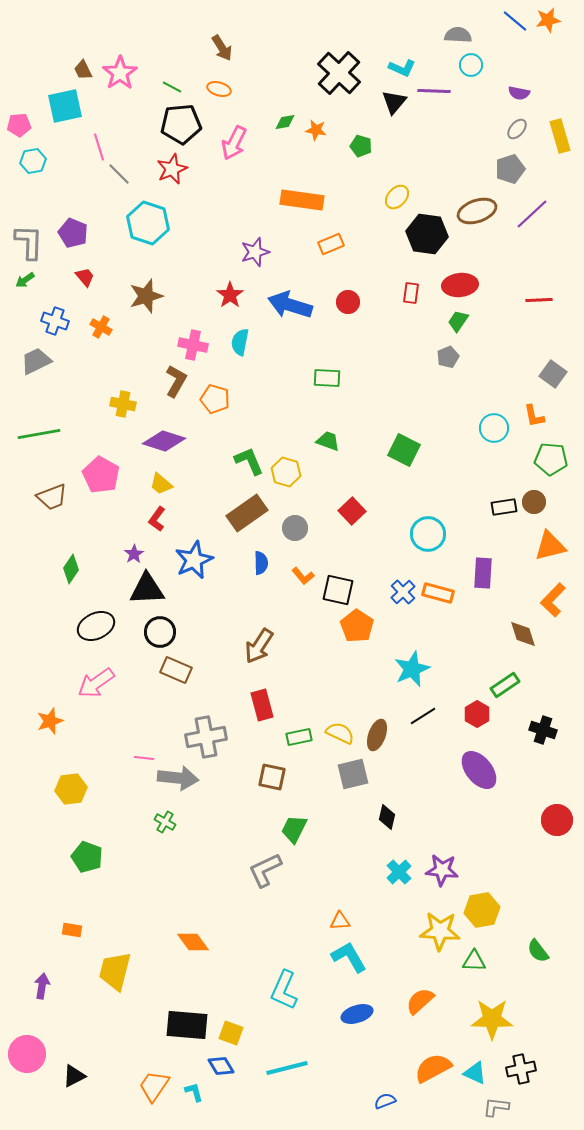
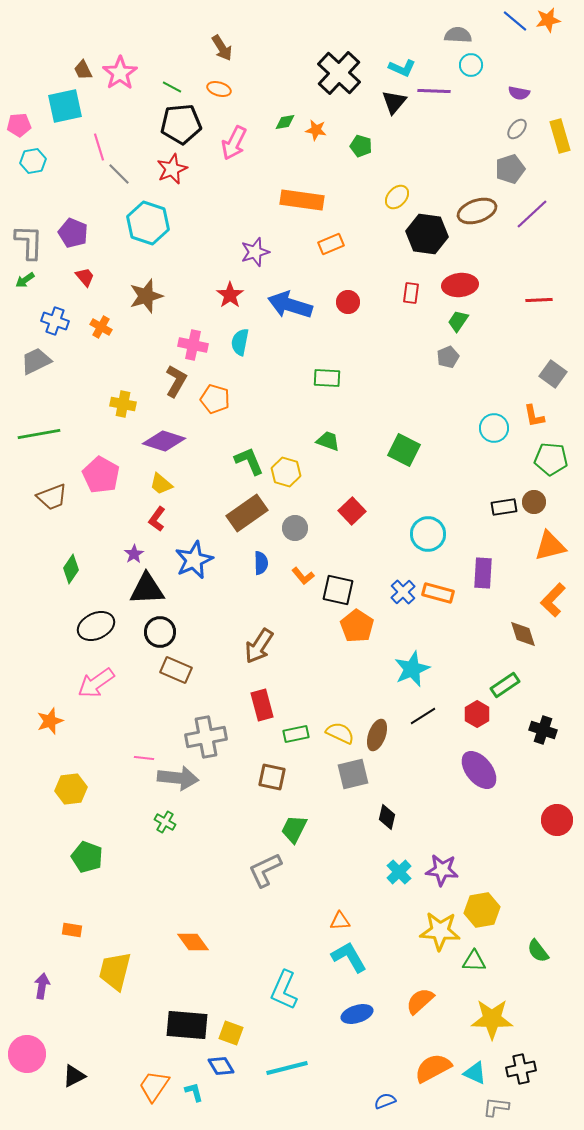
green rectangle at (299, 737): moved 3 px left, 3 px up
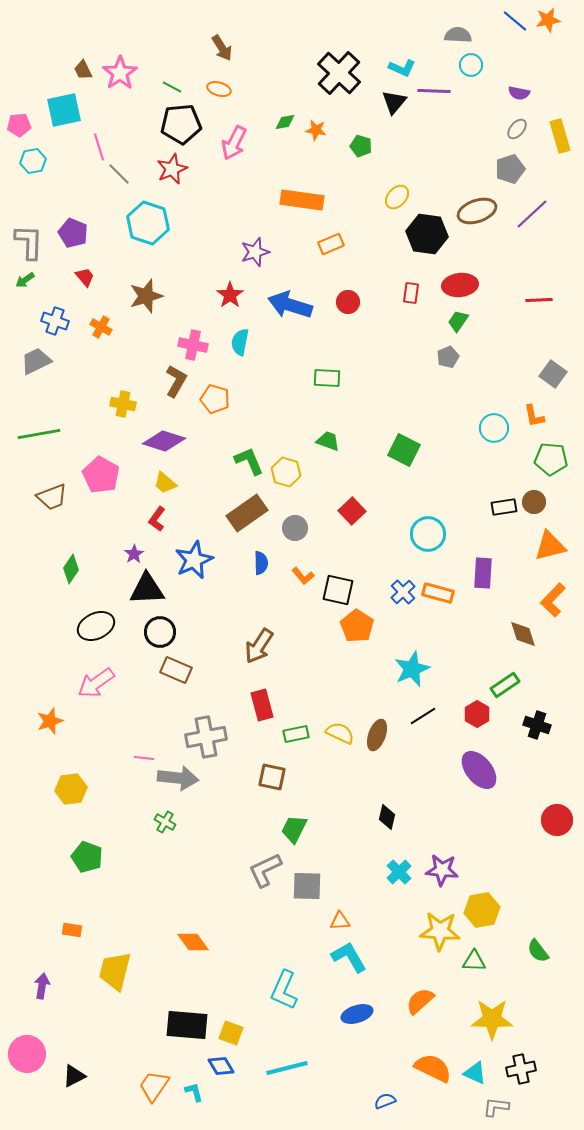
cyan square at (65, 106): moved 1 px left, 4 px down
yellow trapezoid at (161, 484): moved 4 px right, 1 px up
black cross at (543, 730): moved 6 px left, 5 px up
gray square at (353, 774): moved 46 px left, 112 px down; rotated 16 degrees clockwise
orange semicircle at (433, 1068): rotated 54 degrees clockwise
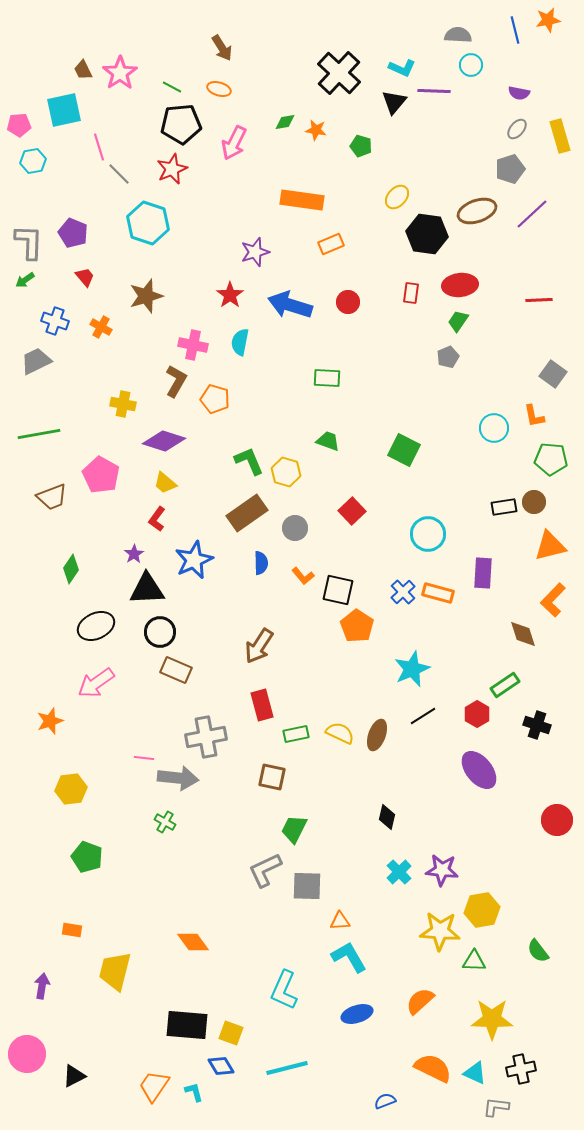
blue line at (515, 21): moved 9 px down; rotated 36 degrees clockwise
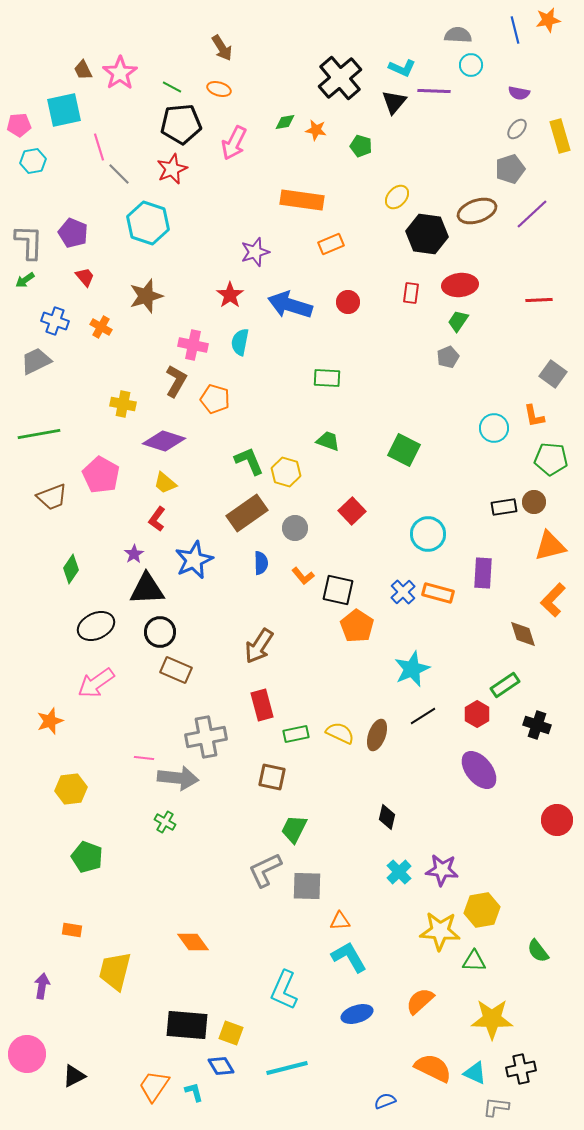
black cross at (339, 73): moved 1 px right, 5 px down; rotated 6 degrees clockwise
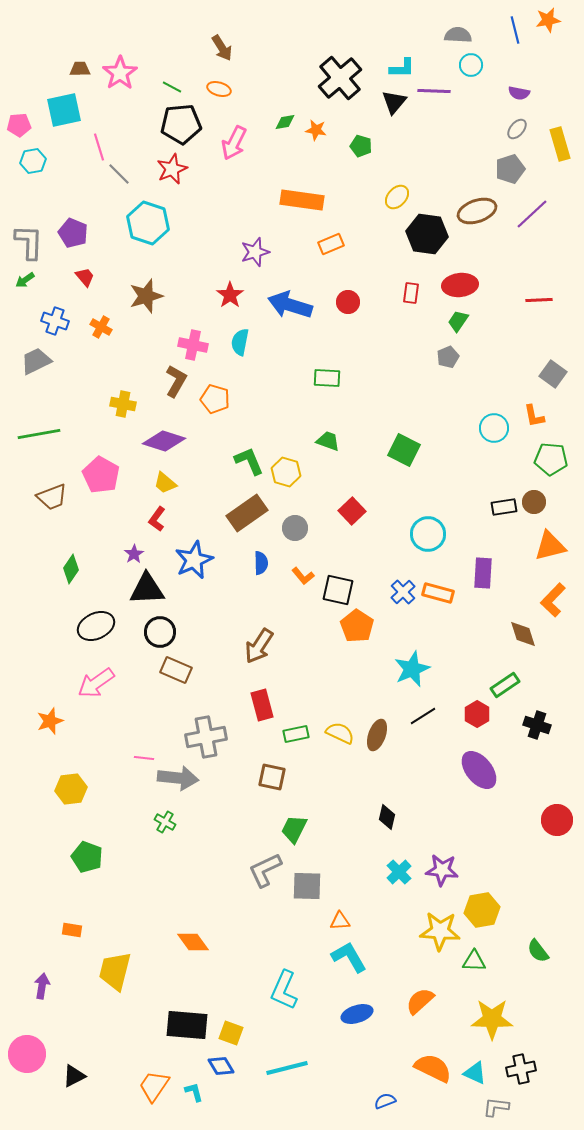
cyan L-shape at (402, 68): rotated 24 degrees counterclockwise
brown trapezoid at (83, 70): moved 3 px left, 1 px up; rotated 115 degrees clockwise
yellow rectangle at (560, 136): moved 8 px down
